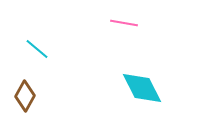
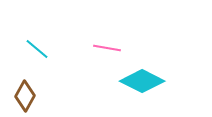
pink line: moved 17 px left, 25 px down
cyan diamond: moved 7 px up; rotated 36 degrees counterclockwise
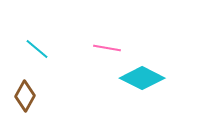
cyan diamond: moved 3 px up
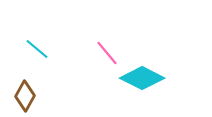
pink line: moved 5 px down; rotated 40 degrees clockwise
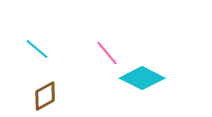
brown diamond: moved 20 px right; rotated 32 degrees clockwise
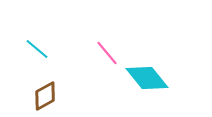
cyan diamond: moved 5 px right; rotated 24 degrees clockwise
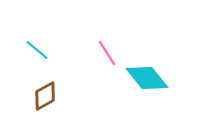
cyan line: moved 1 px down
pink line: rotated 8 degrees clockwise
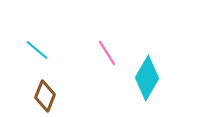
cyan diamond: rotated 69 degrees clockwise
brown diamond: rotated 40 degrees counterclockwise
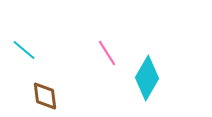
cyan line: moved 13 px left
brown diamond: rotated 28 degrees counterclockwise
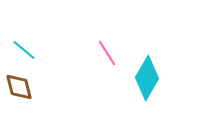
brown diamond: moved 26 px left, 9 px up; rotated 8 degrees counterclockwise
